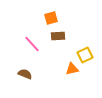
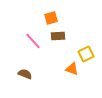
pink line: moved 1 px right, 3 px up
yellow square: moved 1 px right, 1 px up
orange triangle: rotated 32 degrees clockwise
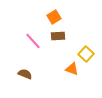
orange square: moved 3 px right, 1 px up; rotated 16 degrees counterclockwise
yellow square: rotated 21 degrees counterclockwise
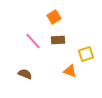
brown rectangle: moved 4 px down
yellow square: rotated 28 degrees clockwise
orange triangle: moved 2 px left, 2 px down
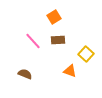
yellow square: rotated 28 degrees counterclockwise
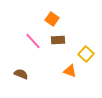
orange square: moved 2 px left, 2 px down; rotated 24 degrees counterclockwise
brown semicircle: moved 4 px left
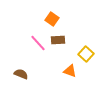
pink line: moved 5 px right, 2 px down
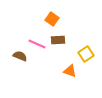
pink line: moved 1 px left, 1 px down; rotated 24 degrees counterclockwise
yellow square: rotated 14 degrees clockwise
brown semicircle: moved 1 px left, 18 px up
